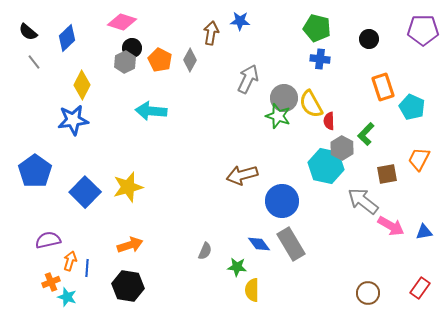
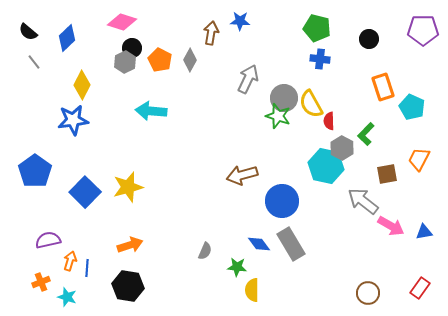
orange cross at (51, 282): moved 10 px left
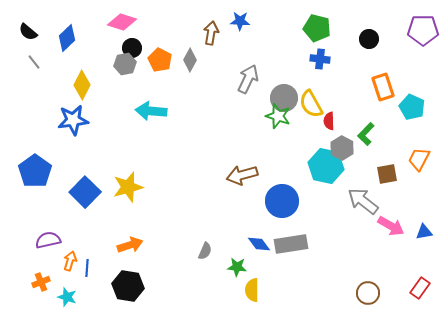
gray hexagon at (125, 62): moved 2 px down; rotated 15 degrees clockwise
gray rectangle at (291, 244): rotated 68 degrees counterclockwise
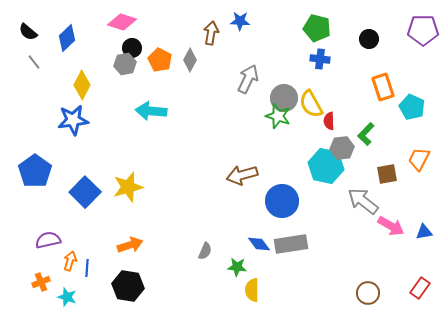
gray hexagon at (342, 148): rotated 25 degrees clockwise
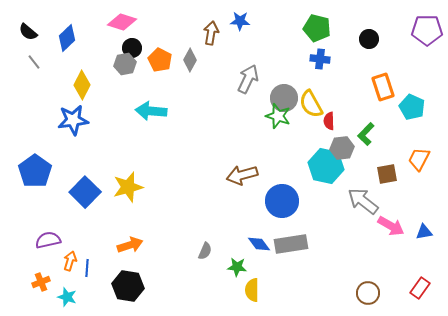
purple pentagon at (423, 30): moved 4 px right
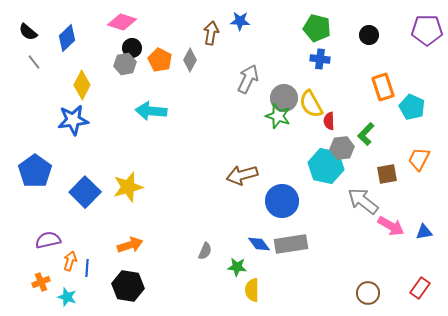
black circle at (369, 39): moved 4 px up
